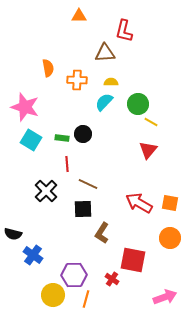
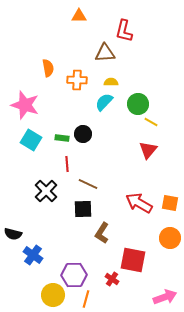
pink star: moved 2 px up
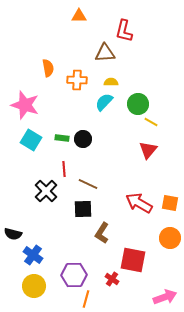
black circle: moved 5 px down
red line: moved 3 px left, 5 px down
yellow circle: moved 19 px left, 9 px up
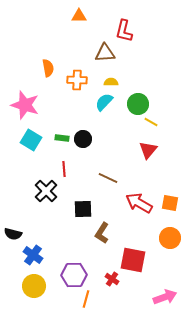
brown line: moved 20 px right, 6 px up
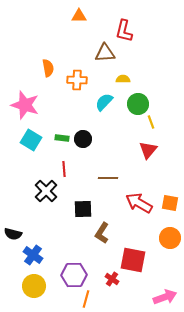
yellow semicircle: moved 12 px right, 3 px up
yellow line: rotated 40 degrees clockwise
brown line: rotated 24 degrees counterclockwise
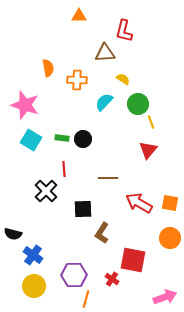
yellow semicircle: rotated 32 degrees clockwise
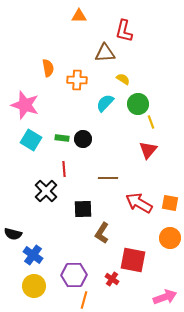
cyan semicircle: moved 1 px right, 1 px down
orange line: moved 2 px left, 1 px down
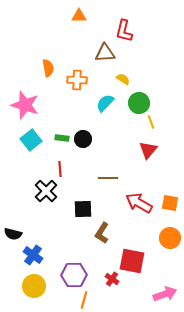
green circle: moved 1 px right, 1 px up
cyan square: rotated 20 degrees clockwise
red line: moved 4 px left
red square: moved 1 px left, 1 px down
pink arrow: moved 3 px up
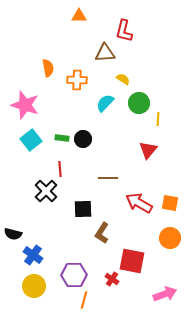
yellow line: moved 7 px right, 3 px up; rotated 24 degrees clockwise
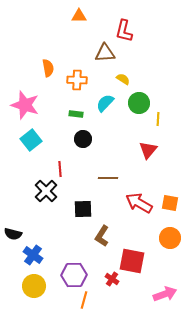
green rectangle: moved 14 px right, 24 px up
brown L-shape: moved 3 px down
